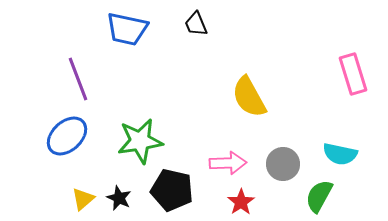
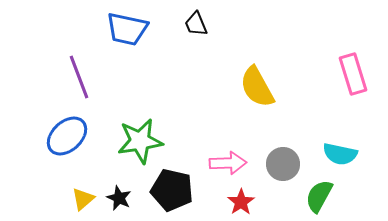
purple line: moved 1 px right, 2 px up
yellow semicircle: moved 8 px right, 10 px up
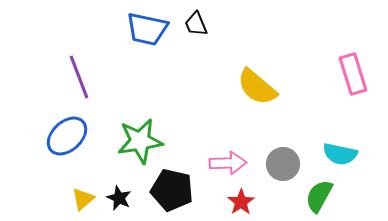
blue trapezoid: moved 20 px right
yellow semicircle: rotated 21 degrees counterclockwise
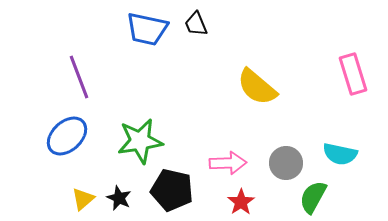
gray circle: moved 3 px right, 1 px up
green semicircle: moved 6 px left, 1 px down
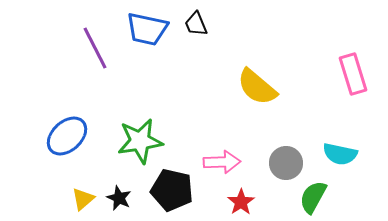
purple line: moved 16 px right, 29 px up; rotated 6 degrees counterclockwise
pink arrow: moved 6 px left, 1 px up
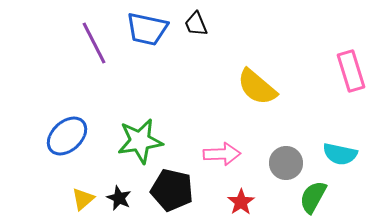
purple line: moved 1 px left, 5 px up
pink rectangle: moved 2 px left, 3 px up
pink arrow: moved 8 px up
